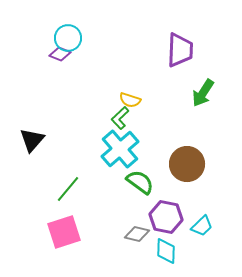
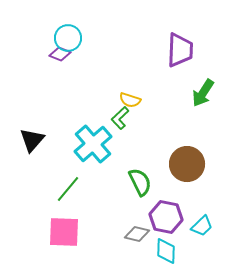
cyan cross: moved 27 px left, 5 px up
green semicircle: rotated 28 degrees clockwise
pink square: rotated 20 degrees clockwise
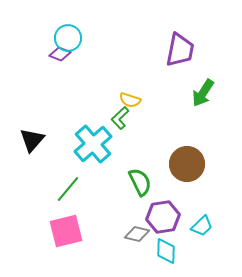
purple trapezoid: rotated 9 degrees clockwise
purple hexagon: moved 3 px left; rotated 20 degrees counterclockwise
pink square: moved 2 px right, 1 px up; rotated 16 degrees counterclockwise
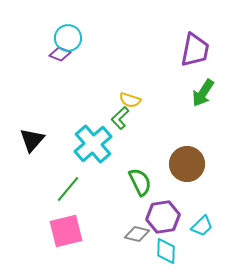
purple trapezoid: moved 15 px right
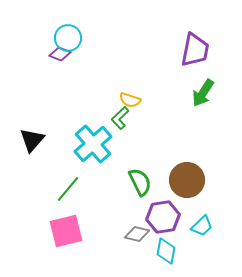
brown circle: moved 16 px down
cyan diamond: rotated 8 degrees clockwise
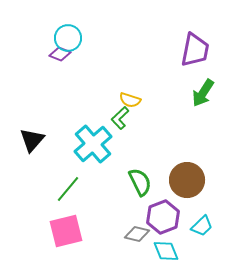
purple hexagon: rotated 12 degrees counterclockwise
cyan diamond: rotated 32 degrees counterclockwise
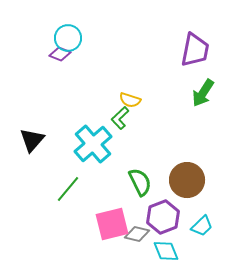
pink square: moved 46 px right, 7 px up
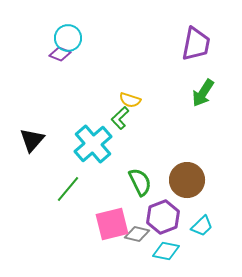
purple trapezoid: moved 1 px right, 6 px up
cyan diamond: rotated 56 degrees counterclockwise
